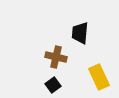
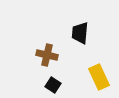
brown cross: moved 9 px left, 2 px up
black square: rotated 21 degrees counterclockwise
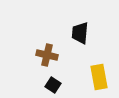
yellow rectangle: rotated 15 degrees clockwise
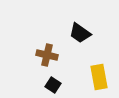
black trapezoid: rotated 60 degrees counterclockwise
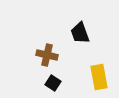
black trapezoid: rotated 35 degrees clockwise
black square: moved 2 px up
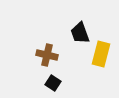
yellow rectangle: moved 2 px right, 23 px up; rotated 25 degrees clockwise
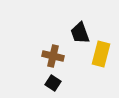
brown cross: moved 6 px right, 1 px down
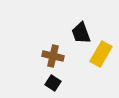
black trapezoid: moved 1 px right
yellow rectangle: rotated 15 degrees clockwise
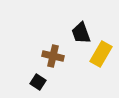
black square: moved 15 px left, 1 px up
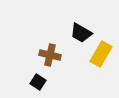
black trapezoid: rotated 40 degrees counterclockwise
brown cross: moved 3 px left, 1 px up
